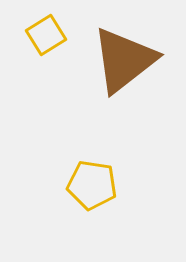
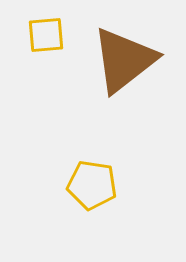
yellow square: rotated 27 degrees clockwise
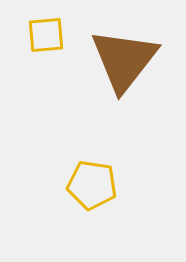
brown triangle: rotated 14 degrees counterclockwise
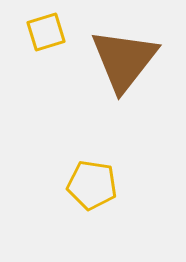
yellow square: moved 3 px up; rotated 12 degrees counterclockwise
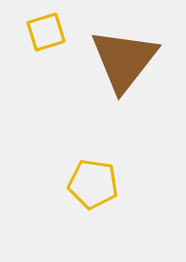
yellow pentagon: moved 1 px right, 1 px up
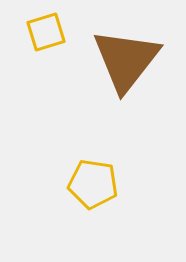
brown triangle: moved 2 px right
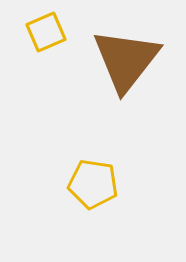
yellow square: rotated 6 degrees counterclockwise
